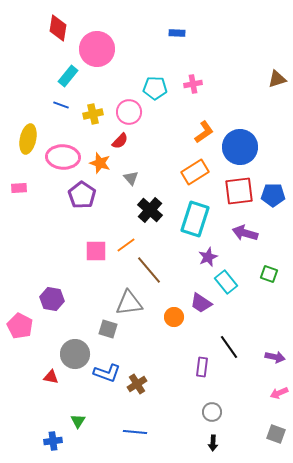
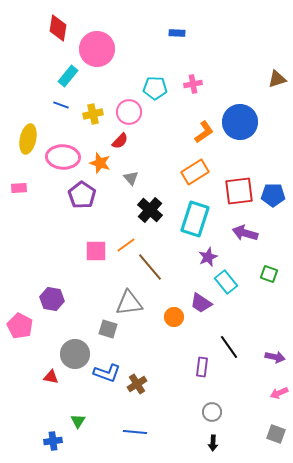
blue circle at (240, 147): moved 25 px up
brown line at (149, 270): moved 1 px right, 3 px up
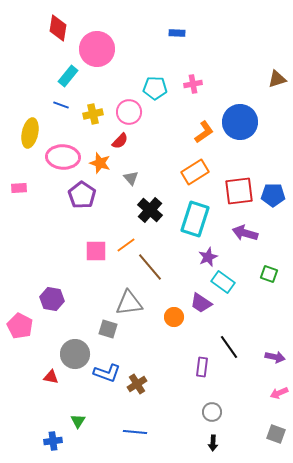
yellow ellipse at (28, 139): moved 2 px right, 6 px up
cyan rectangle at (226, 282): moved 3 px left; rotated 15 degrees counterclockwise
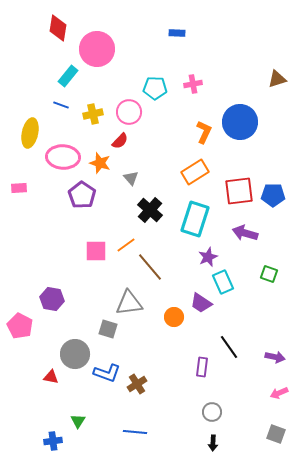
orange L-shape at (204, 132): rotated 30 degrees counterclockwise
cyan rectangle at (223, 282): rotated 30 degrees clockwise
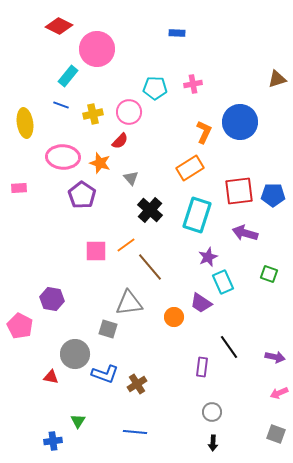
red diamond at (58, 28): moved 1 px right, 2 px up; rotated 72 degrees counterclockwise
yellow ellipse at (30, 133): moved 5 px left, 10 px up; rotated 20 degrees counterclockwise
orange rectangle at (195, 172): moved 5 px left, 4 px up
cyan rectangle at (195, 219): moved 2 px right, 4 px up
blue L-shape at (107, 373): moved 2 px left, 1 px down
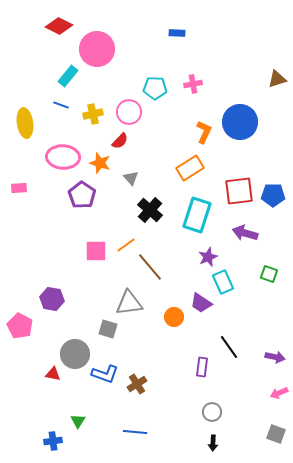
red triangle at (51, 377): moved 2 px right, 3 px up
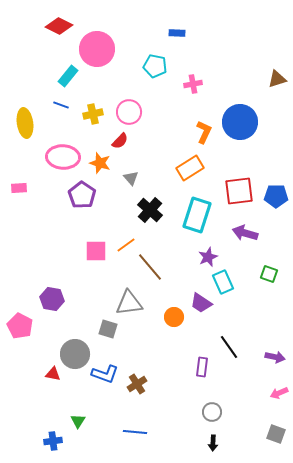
cyan pentagon at (155, 88): moved 22 px up; rotated 10 degrees clockwise
blue pentagon at (273, 195): moved 3 px right, 1 px down
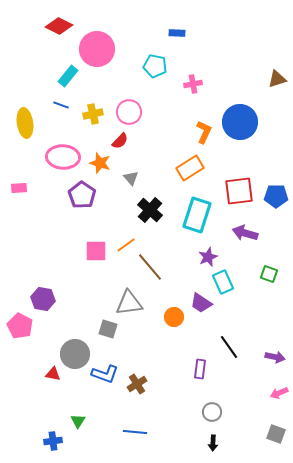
purple hexagon at (52, 299): moved 9 px left
purple rectangle at (202, 367): moved 2 px left, 2 px down
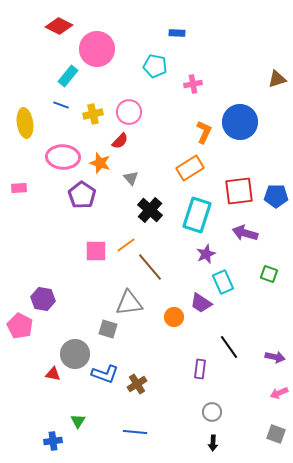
purple star at (208, 257): moved 2 px left, 3 px up
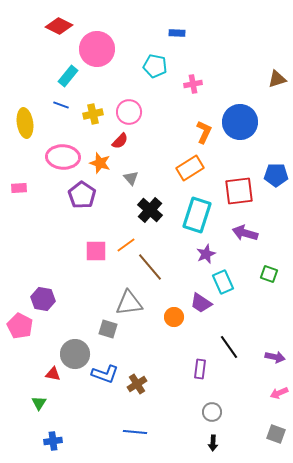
blue pentagon at (276, 196): moved 21 px up
green triangle at (78, 421): moved 39 px left, 18 px up
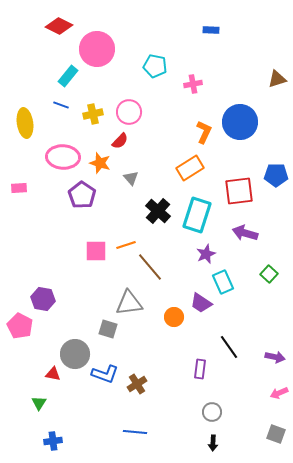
blue rectangle at (177, 33): moved 34 px right, 3 px up
black cross at (150, 210): moved 8 px right, 1 px down
orange line at (126, 245): rotated 18 degrees clockwise
green square at (269, 274): rotated 24 degrees clockwise
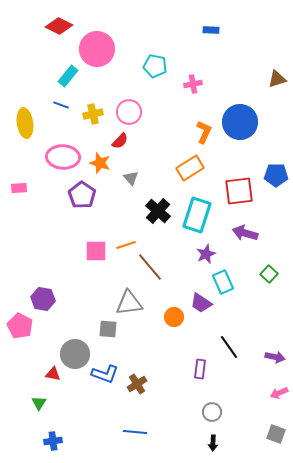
gray square at (108, 329): rotated 12 degrees counterclockwise
